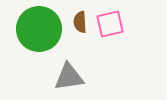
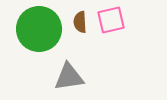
pink square: moved 1 px right, 4 px up
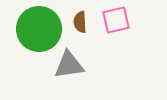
pink square: moved 5 px right
gray triangle: moved 12 px up
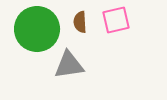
green circle: moved 2 px left
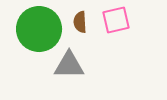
green circle: moved 2 px right
gray triangle: rotated 8 degrees clockwise
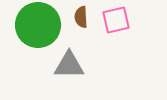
brown semicircle: moved 1 px right, 5 px up
green circle: moved 1 px left, 4 px up
